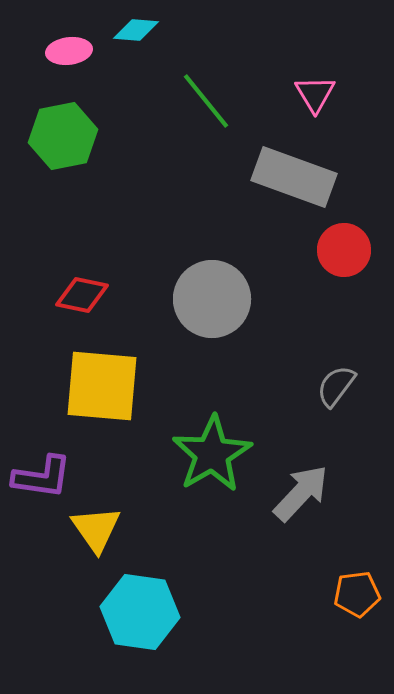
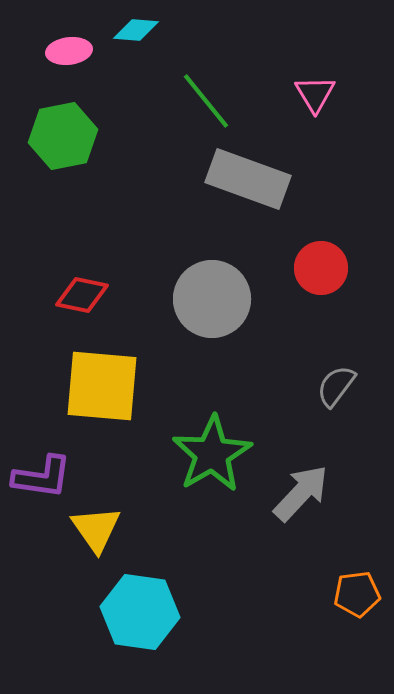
gray rectangle: moved 46 px left, 2 px down
red circle: moved 23 px left, 18 px down
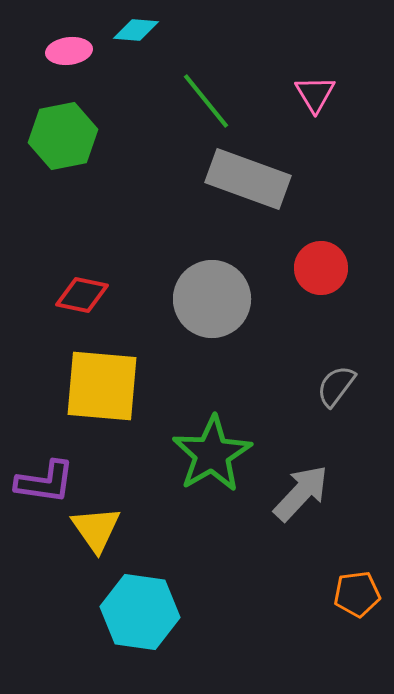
purple L-shape: moved 3 px right, 5 px down
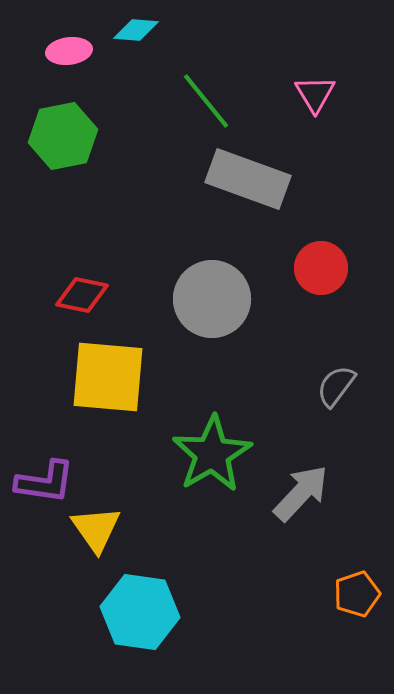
yellow square: moved 6 px right, 9 px up
orange pentagon: rotated 12 degrees counterclockwise
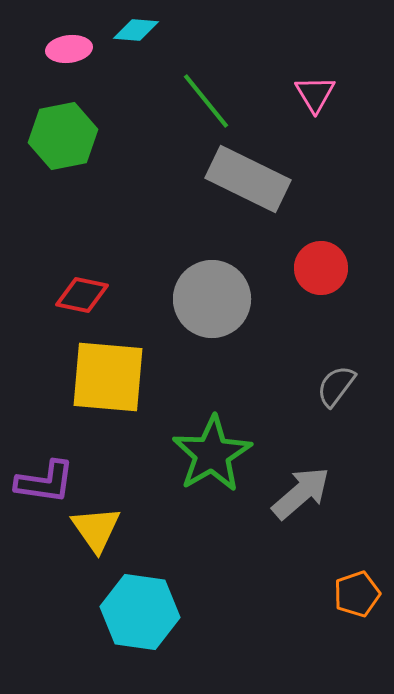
pink ellipse: moved 2 px up
gray rectangle: rotated 6 degrees clockwise
gray arrow: rotated 6 degrees clockwise
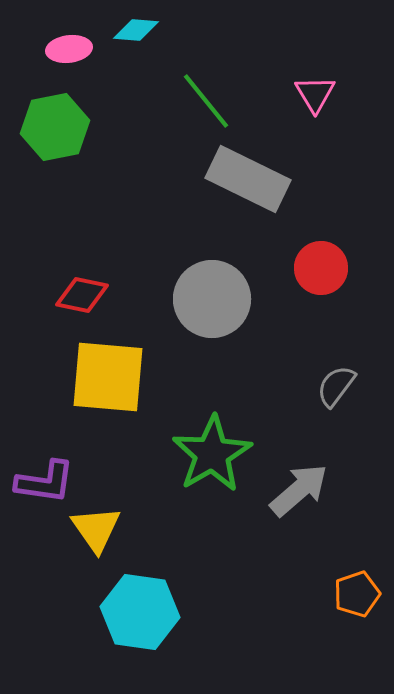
green hexagon: moved 8 px left, 9 px up
gray arrow: moved 2 px left, 3 px up
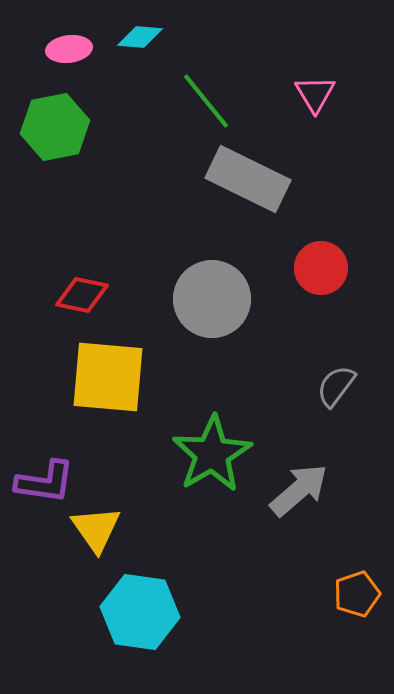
cyan diamond: moved 4 px right, 7 px down
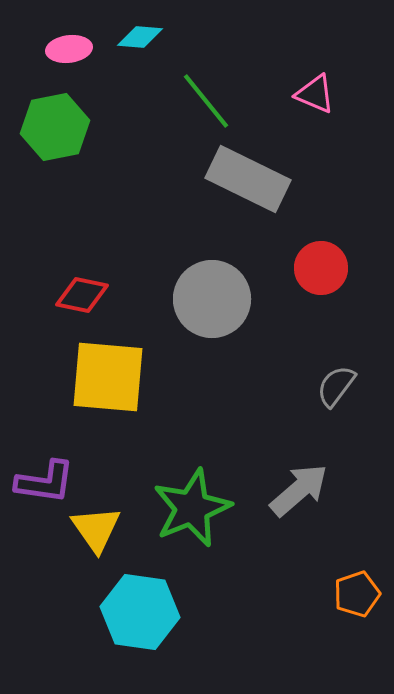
pink triangle: rotated 36 degrees counterclockwise
green star: moved 20 px left, 54 px down; rotated 8 degrees clockwise
